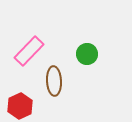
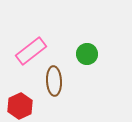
pink rectangle: moved 2 px right; rotated 8 degrees clockwise
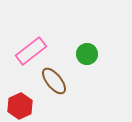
brown ellipse: rotated 36 degrees counterclockwise
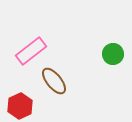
green circle: moved 26 px right
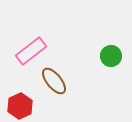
green circle: moved 2 px left, 2 px down
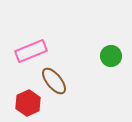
pink rectangle: rotated 16 degrees clockwise
red hexagon: moved 8 px right, 3 px up
